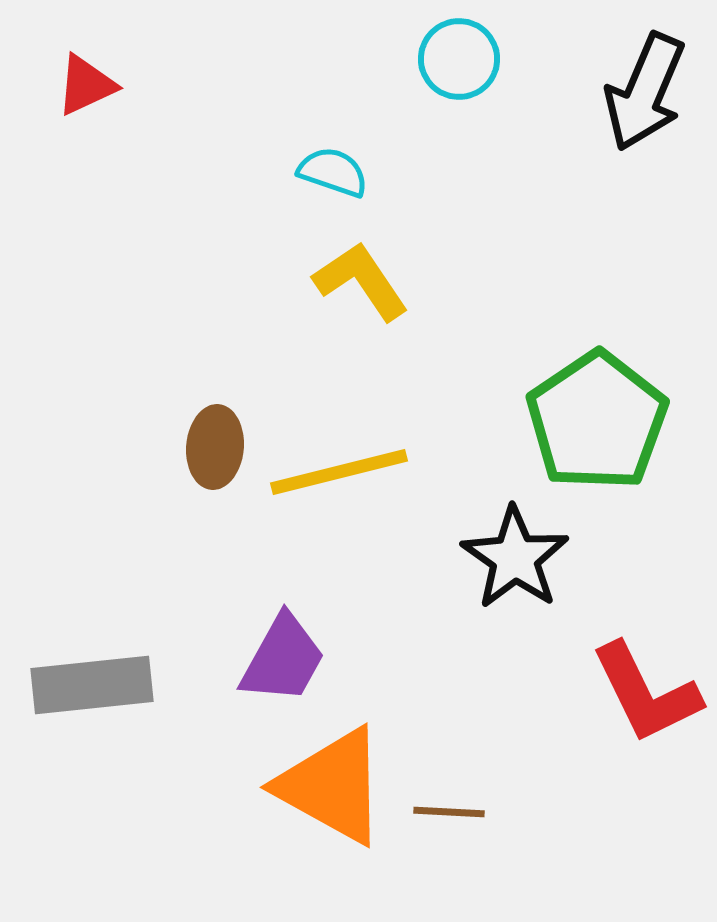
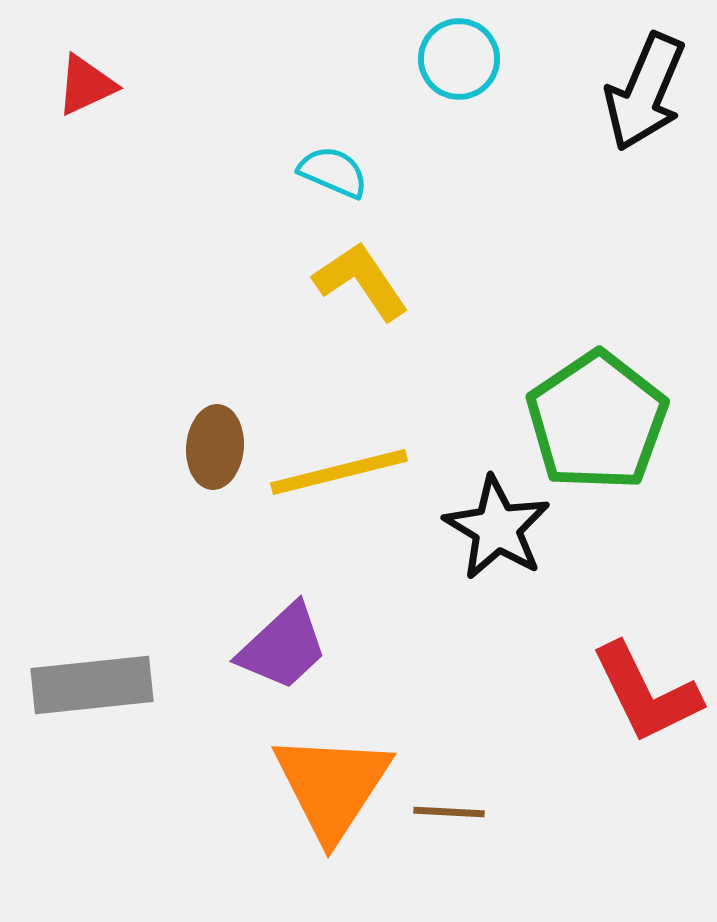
cyan semicircle: rotated 4 degrees clockwise
black star: moved 18 px left, 30 px up; rotated 4 degrees counterclockwise
purple trapezoid: moved 12 px up; rotated 18 degrees clockwise
orange triangle: rotated 34 degrees clockwise
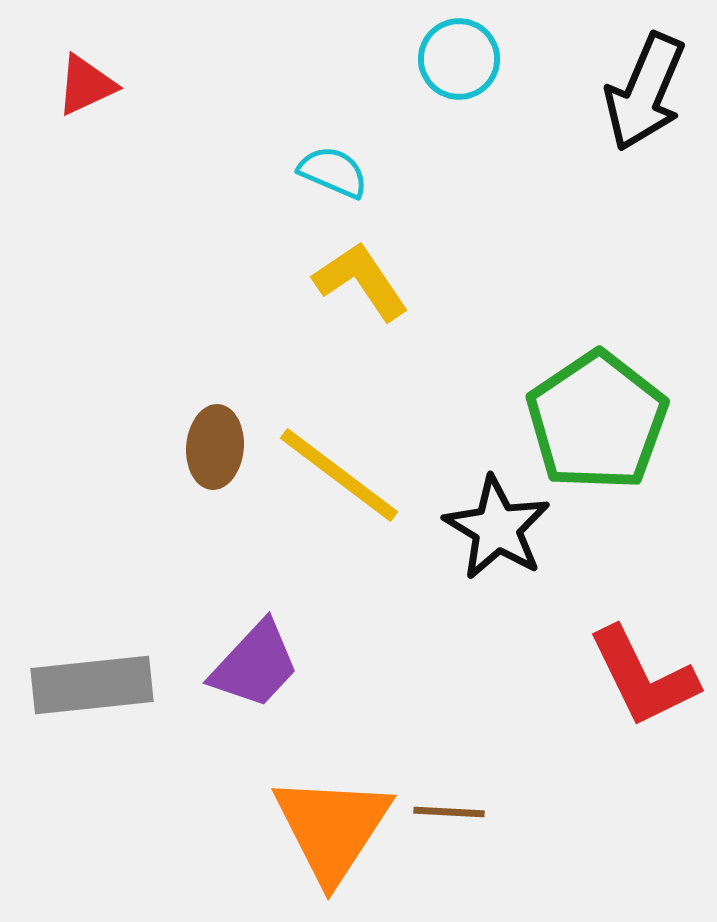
yellow line: moved 3 px down; rotated 51 degrees clockwise
purple trapezoid: moved 28 px left, 18 px down; rotated 4 degrees counterclockwise
red L-shape: moved 3 px left, 16 px up
orange triangle: moved 42 px down
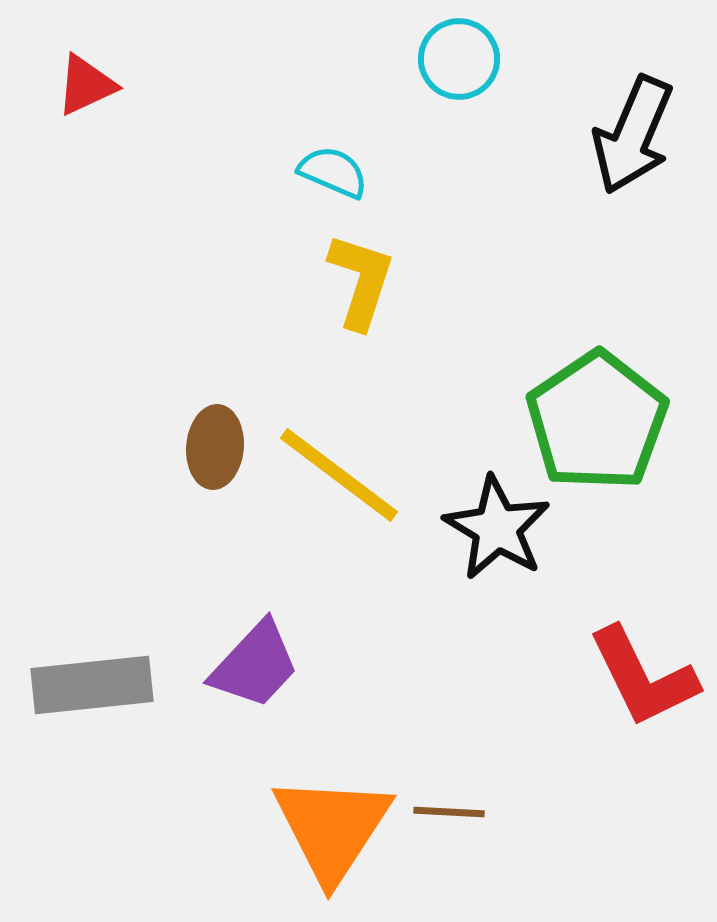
black arrow: moved 12 px left, 43 px down
yellow L-shape: rotated 52 degrees clockwise
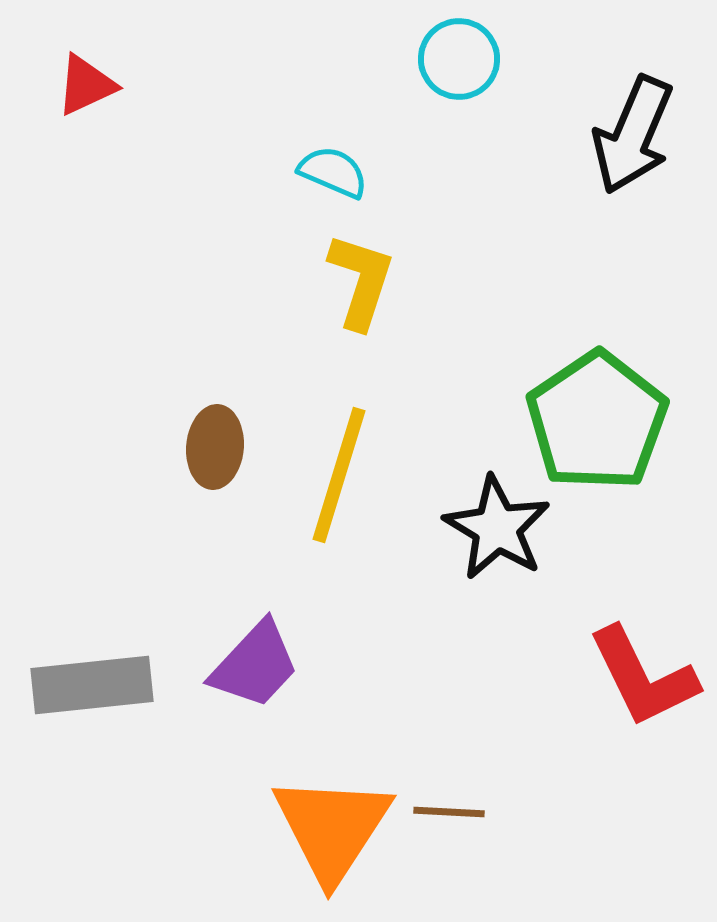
yellow line: rotated 70 degrees clockwise
